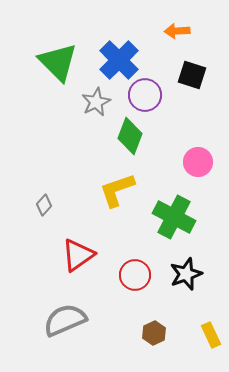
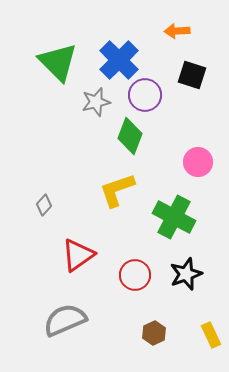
gray star: rotated 12 degrees clockwise
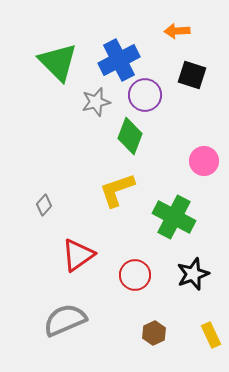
blue cross: rotated 18 degrees clockwise
pink circle: moved 6 px right, 1 px up
black star: moved 7 px right
